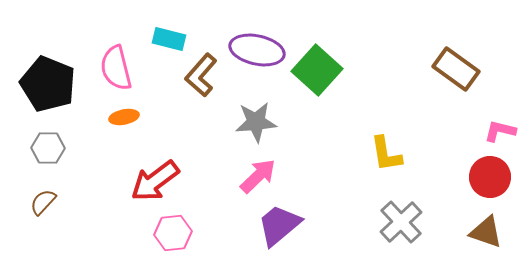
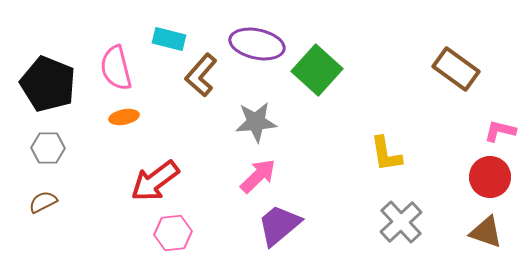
purple ellipse: moved 6 px up
brown semicircle: rotated 20 degrees clockwise
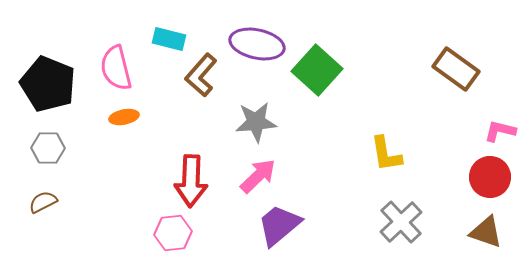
red arrow: moved 36 px right; rotated 51 degrees counterclockwise
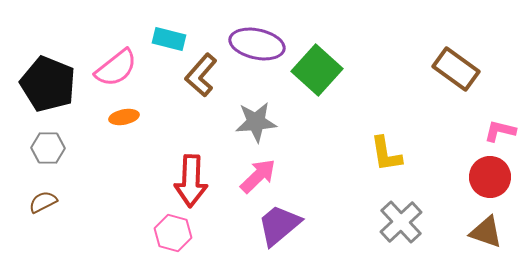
pink semicircle: rotated 114 degrees counterclockwise
pink hexagon: rotated 21 degrees clockwise
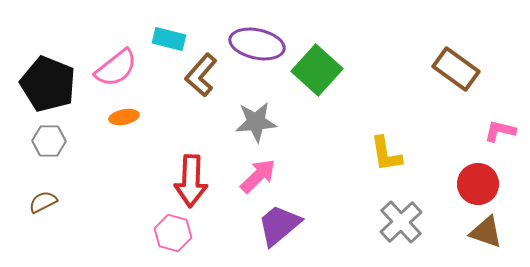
gray hexagon: moved 1 px right, 7 px up
red circle: moved 12 px left, 7 px down
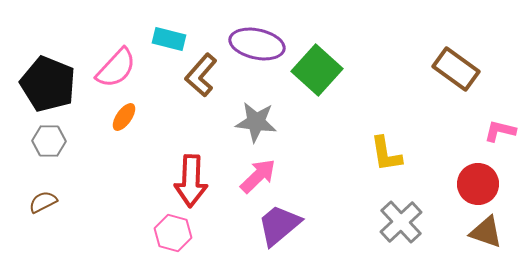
pink semicircle: rotated 9 degrees counterclockwise
orange ellipse: rotated 44 degrees counterclockwise
gray star: rotated 12 degrees clockwise
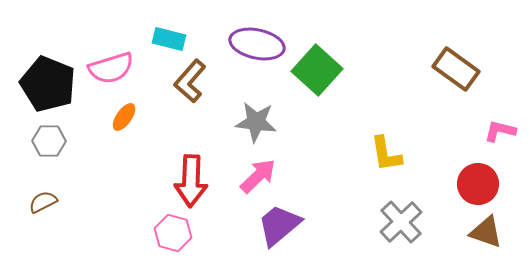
pink semicircle: moved 5 px left; rotated 30 degrees clockwise
brown L-shape: moved 11 px left, 6 px down
